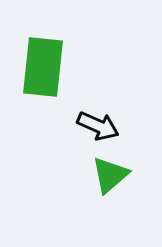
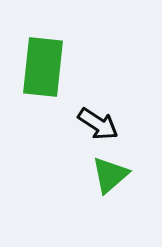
black arrow: moved 2 px up; rotated 9 degrees clockwise
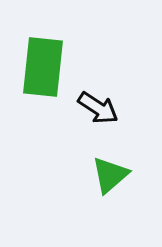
black arrow: moved 16 px up
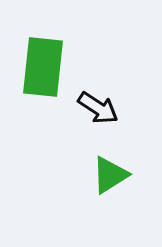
green triangle: rotated 9 degrees clockwise
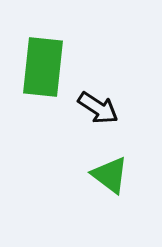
green triangle: rotated 51 degrees counterclockwise
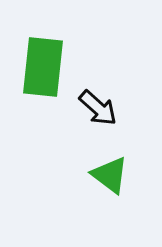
black arrow: rotated 9 degrees clockwise
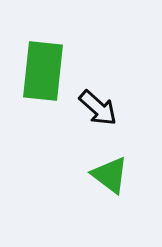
green rectangle: moved 4 px down
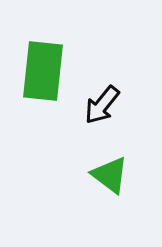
black arrow: moved 4 px right, 3 px up; rotated 87 degrees clockwise
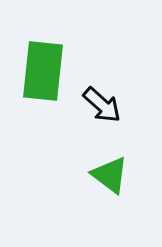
black arrow: rotated 87 degrees counterclockwise
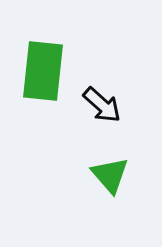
green triangle: rotated 12 degrees clockwise
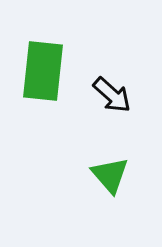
black arrow: moved 10 px right, 10 px up
